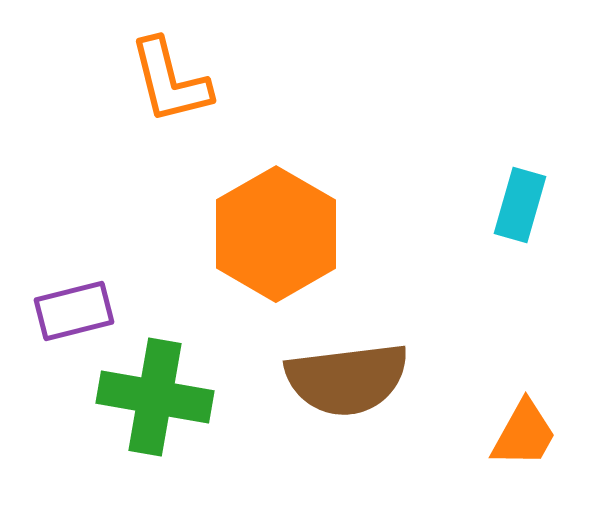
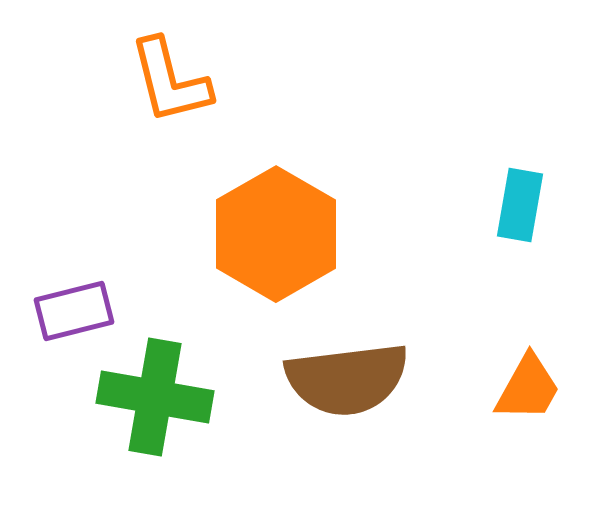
cyan rectangle: rotated 6 degrees counterclockwise
orange trapezoid: moved 4 px right, 46 px up
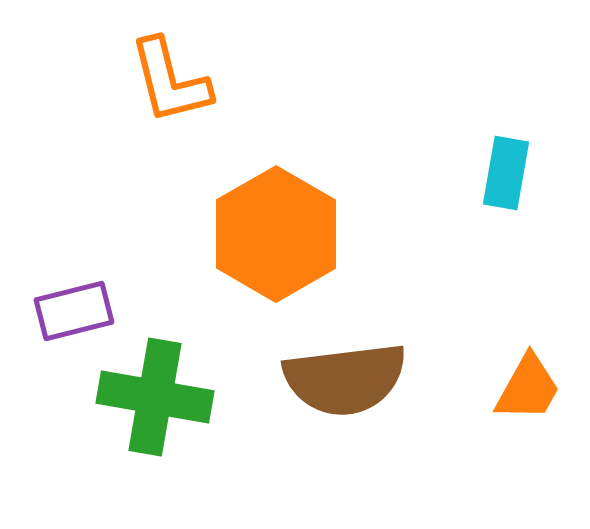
cyan rectangle: moved 14 px left, 32 px up
brown semicircle: moved 2 px left
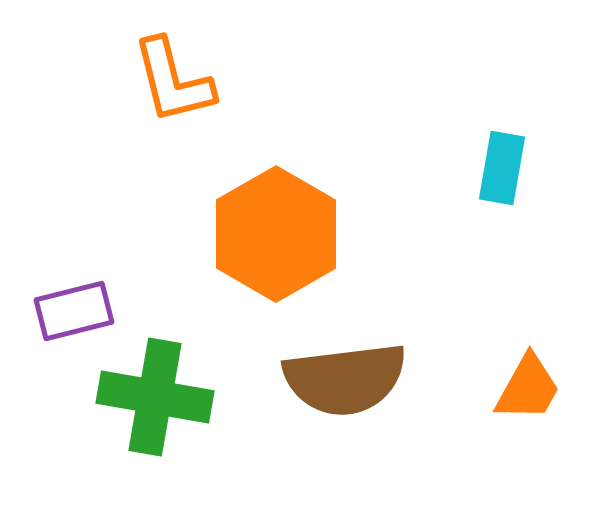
orange L-shape: moved 3 px right
cyan rectangle: moved 4 px left, 5 px up
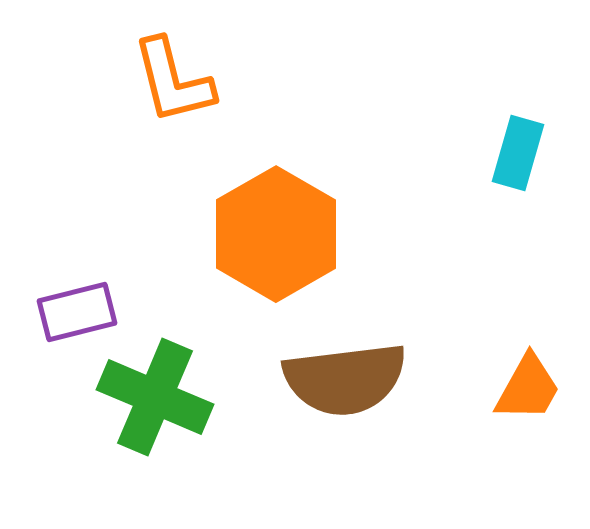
cyan rectangle: moved 16 px right, 15 px up; rotated 6 degrees clockwise
purple rectangle: moved 3 px right, 1 px down
green cross: rotated 13 degrees clockwise
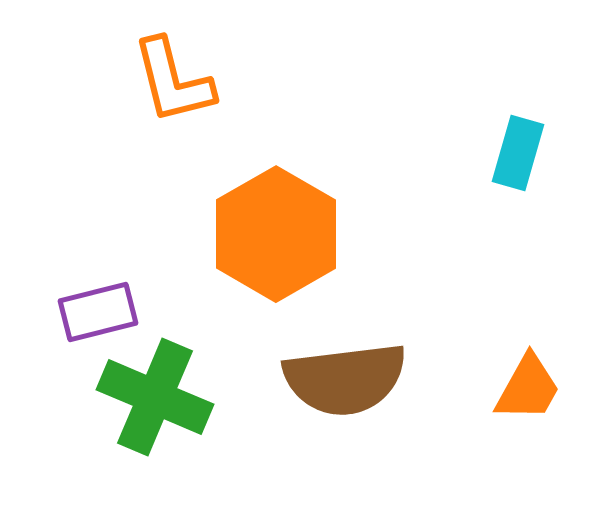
purple rectangle: moved 21 px right
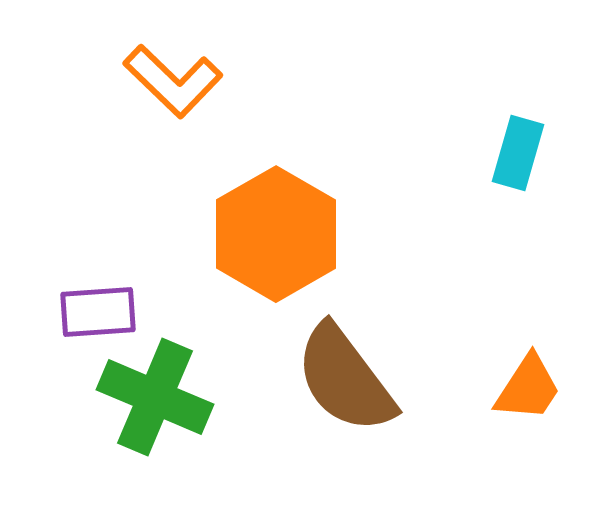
orange L-shape: rotated 32 degrees counterclockwise
purple rectangle: rotated 10 degrees clockwise
brown semicircle: rotated 60 degrees clockwise
orange trapezoid: rotated 4 degrees clockwise
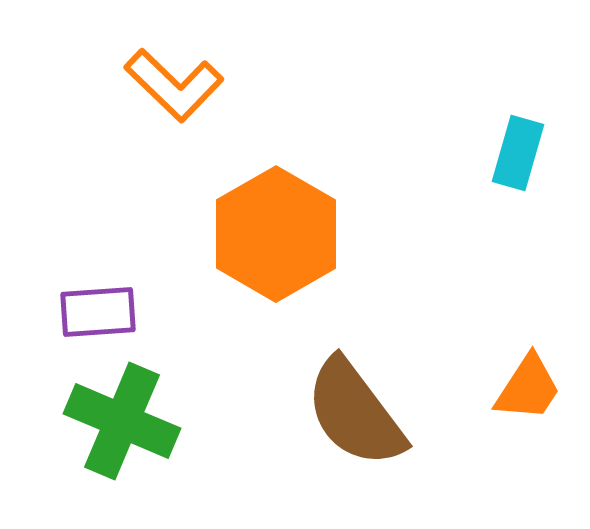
orange L-shape: moved 1 px right, 4 px down
brown semicircle: moved 10 px right, 34 px down
green cross: moved 33 px left, 24 px down
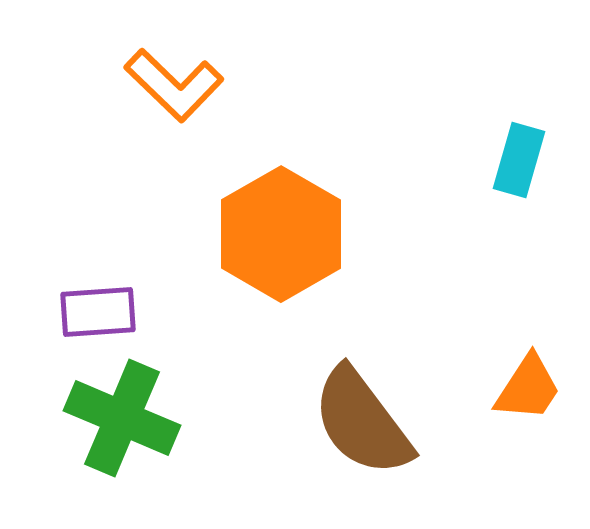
cyan rectangle: moved 1 px right, 7 px down
orange hexagon: moved 5 px right
brown semicircle: moved 7 px right, 9 px down
green cross: moved 3 px up
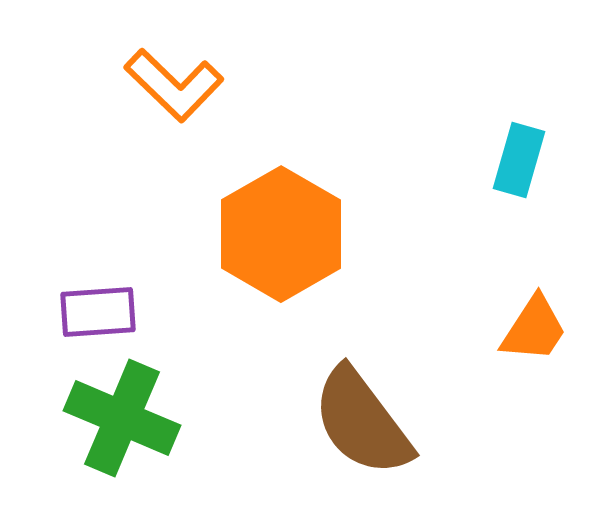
orange trapezoid: moved 6 px right, 59 px up
